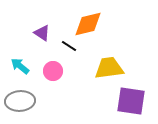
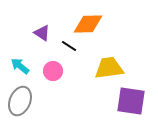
orange diamond: rotated 12 degrees clockwise
gray ellipse: rotated 64 degrees counterclockwise
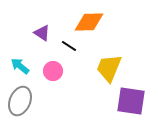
orange diamond: moved 1 px right, 2 px up
yellow trapezoid: rotated 60 degrees counterclockwise
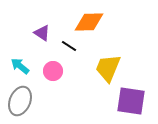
yellow trapezoid: moved 1 px left
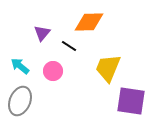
purple triangle: rotated 36 degrees clockwise
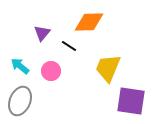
pink circle: moved 2 px left
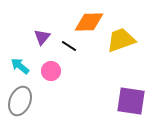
purple triangle: moved 4 px down
yellow trapezoid: moved 13 px right, 28 px up; rotated 48 degrees clockwise
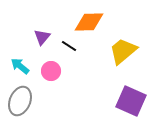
yellow trapezoid: moved 2 px right, 11 px down; rotated 20 degrees counterclockwise
purple square: rotated 16 degrees clockwise
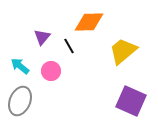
black line: rotated 28 degrees clockwise
